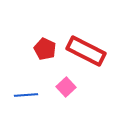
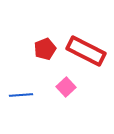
red pentagon: rotated 25 degrees clockwise
blue line: moved 5 px left
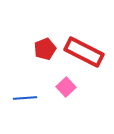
red rectangle: moved 2 px left, 1 px down
blue line: moved 4 px right, 3 px down
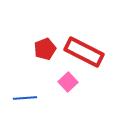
pink square: moved 2 px right, 5 px up
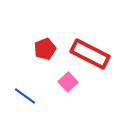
red rectangle: moved 6 px right, 2 px down
blue line: moved 2 px up; rotated 40 degrees clockwise
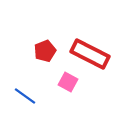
red pentagon: moved 2 px down
pink square: rotated 18 degrees counterclockwise
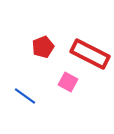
red pentagon: moved 2 px left, 4 px up
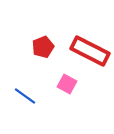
red rectangle: moved 3 px up
pink square: moved 1 px left, 2 px down
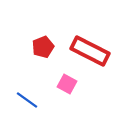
blue line: moved 2 px right, 4 px down
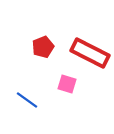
red rectangle: moved 2 px down
pink square: rotated 12 degrees counterclockwise
